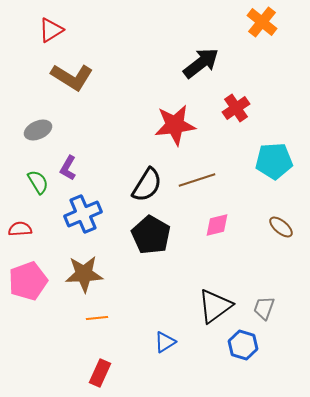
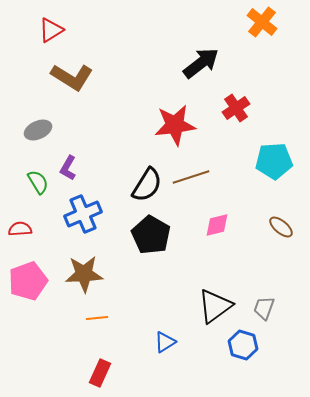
brown line: moved 6 px left, 3 px up
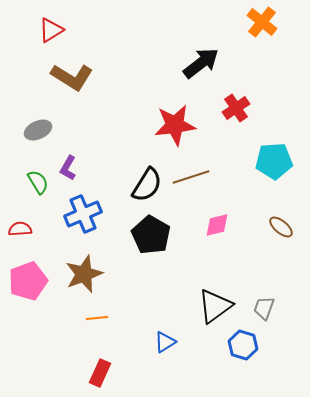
brown star: rotated 18 degrees counterclockwise
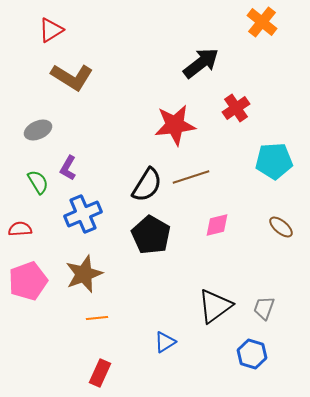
blue hexagon: moved 9 px right, 9 px down
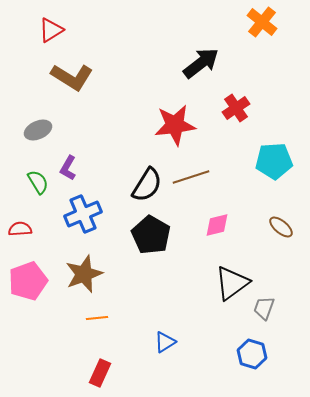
black triangle: moved 17 px right, 23 px up
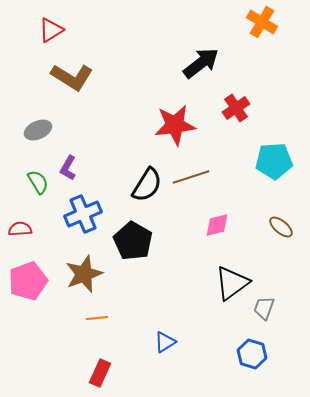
orange cross: rotated 8 degrees counterclockwise
black pentagon: moved 18 px left, 6 px down
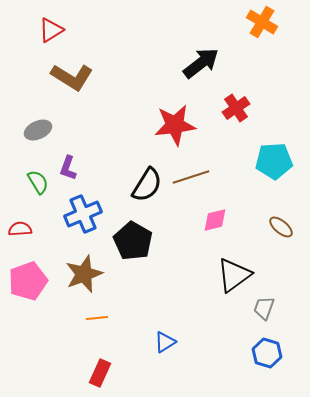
purple L-shape: rotated 10 degrees counterclockwise
pink diamond: moved 2 px left, 5 px up
black triangle: moved 2 px right, 8 px up
blue hexagon: moved 15 px right, 1 px up
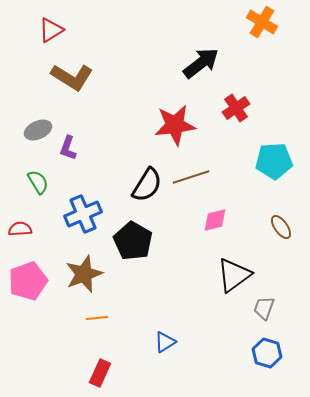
purple L-shape: moved 20 px up
brown ellipse: rotated 15 degrees clockwise
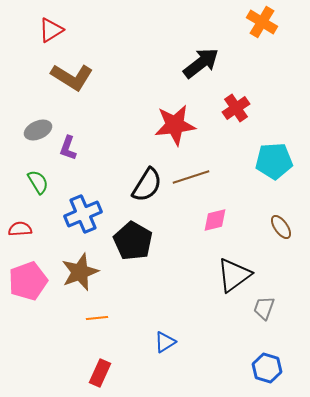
brown star: moved 4 px left, 2 px up
blue hexagon: moved 15 px down
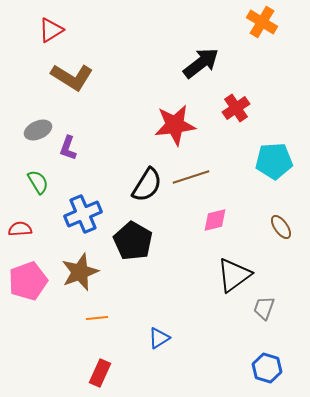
blue triangle: moved 6 px left, 4 px up
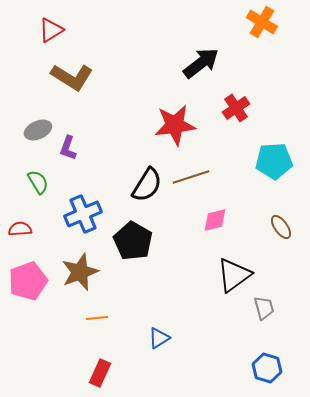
gray trapezoid: rotated 145 degrees clockwise
